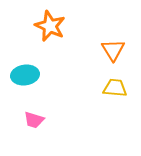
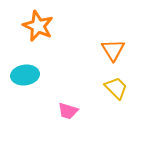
orange star: moved 12 px left
yellow trapezoid: moved 1 px right; rotated 40 degrees clockwise
pink trapezoid: moved 34 px right, 9 px up
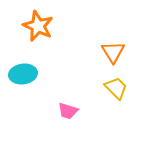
orange triangle: moved 2 px down
cyan ellipse: moved 2 px left, 1 px up
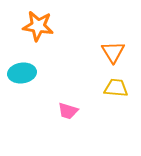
orange star: rotated 16 degrees counterclockwise
cyan ellipse: moved 1 px left, 1 px up
yellow trapezoid: rotated 40 degrees counterclockwise
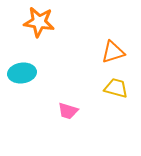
orange star: moved 1 px right, 4 px up
orange triangle: rotated 45 degrees clockwise
yellow trapezoid: rotated 10 degrees clockwise
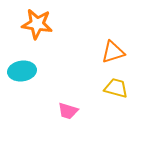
orange star: moved 2 px left, 2 px down
cyan ellipse: moved 2 px up
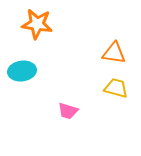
orange triangle: moved 1 px right, 1 px down; rotated 25 degrees clockwise
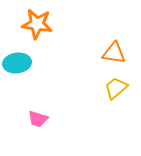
cyan ellipse: moved 5 px left, 8 px up
yellow trapezoid: rotated 55 degrees counterclockwise
pink trapezoid: moved 30 px left, 8 px down
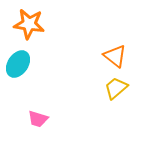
orange star: moved 8 px left
orange triangle: moved 1 px right, 3 px down; rotated 30 degrees clockwise
cyan ellipse: moved 1 px right, 1 px down; rotated 48 degrees counterclockwise
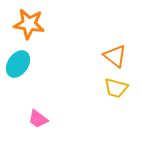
yellow trapezoid: rotated 125 degrees counterclockwise
pink trapezoid: rotated 20 degrees clockwise
